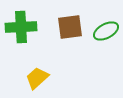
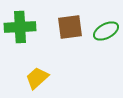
green cross: moved 1 px left
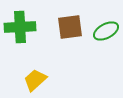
yellow trapezoid: moved 2 px left, 2 px down
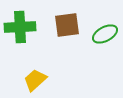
brown square: moved 3 px left, 2 px up
green ellipse: moved 1 px left, 3 px down
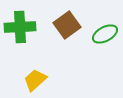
brown square: rotated 28 degrees counterclockwise
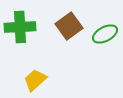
brown square: moved 2 px right, 1 px down
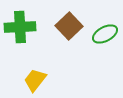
brown square: rotated 8 degrees counterclockwise
yellow trapezoid: rotated 10 degrees counterclockwise
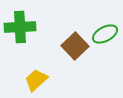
brown square: moved 6 px right, 20 px down
yellow trapezoid: moved 1 px right; rotated 10 degrees clockwise
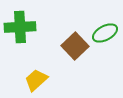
green ellipse: moved 1 px up
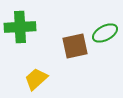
brown square: rotated 32 degrees clockwise
yellow trapezoid: moved 1 px up
